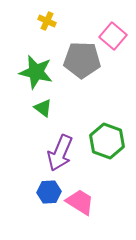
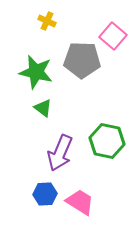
green hexagon: rotated 8 degrees counterclockwise
blue hexagon: moved 4 px left, 2 px down
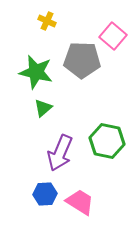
green triangle: rotated 42 degrees clockwise
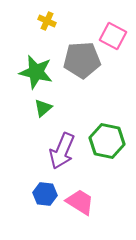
pink square: rotated 12 degrees counterclockwise
gray pentagon: rotated 6 degrees counterclockwise
purple arrow: moved 2 px right, 2 px up
blue hexagon: rotated 10 degrees clockwise
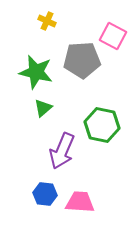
green hexagon: moved 5 px left, 16 px up
pink trapezoid: rotated 28 degrees counterclockwise
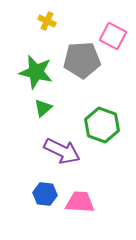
green hexagon: rotated 8 degrees clockwise
purple arrow: rotated 87 degrees counterclockwise
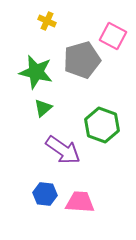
gray pentagon: rotated 12 degrees counterclockwise
purple arrow: moved 1 px right, 1 px up; rotated 9 degrees clockwise
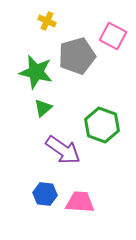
gray pentagon: moved 5 px left, 4 px up
